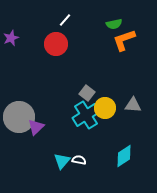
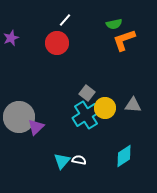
red circle: moved 1 px right, 1 px up
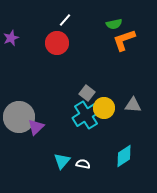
yellow circle: moved 1 px left
white semicircle: moved 4 px right, 4 px down
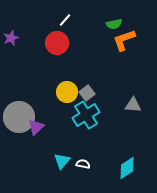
gray square: rotated 14 degrees clockwise
yellow circle: moved 37 px left, 16 px up
cyan diamond: moved 3 px right, 12 px down
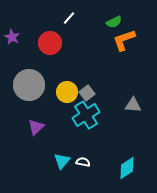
white line: moved 4 px right, 2 px up
green semicircle: moved 2 px up; rotated 14 degrees counterclockwise
purple star: moved 1 px right, 1 px up; rotated 21 degrees counterclockwise
red circle: moved 7 px left
gray circle: moved 10 px right, 32 px up
white semicircle: moved 2 px up
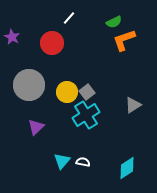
red circle: moved 2 px right
gray square: moved 1 px up
gray triangle: rotated 36 degrees counterclockwise
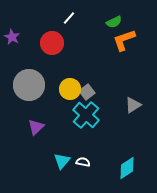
yellow circle: moved 3 px right, 3 px up
cyan cross: rotated 16 degrees counterclockwise
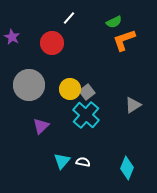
purple triangle: moved 5 px right, 1 px up
cyan diamond: rotated 35 degrees counterclockwise
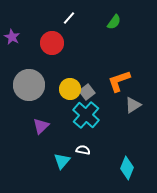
green semicircle: rotated 28 degrees counterclockwise
orange L-shape: moved 5 px left, 41 px down
white semicircle: moved 12 px up
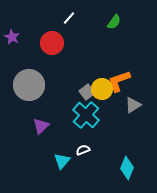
yellow circle: moved 32 px right
white semicircle: rotated 32 degrees counterclockwise
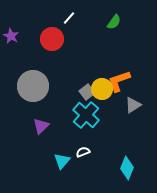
purple star: moved 1 px left, 1 px up
red circle: moved 4 px up
gray circle: moved 4 px right, 1 px down
white semicircle: moved 2 px down
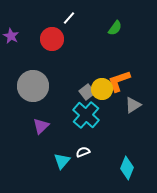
green semicircle: moved 1 px right, 6 px down
